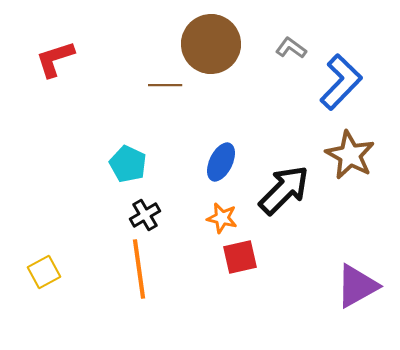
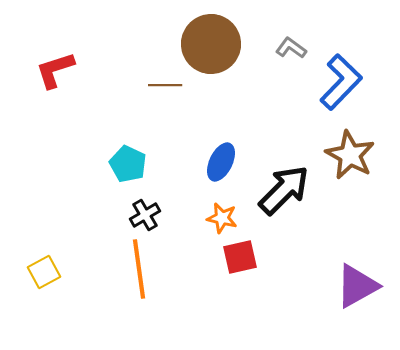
red L-shape: moved 11 px down
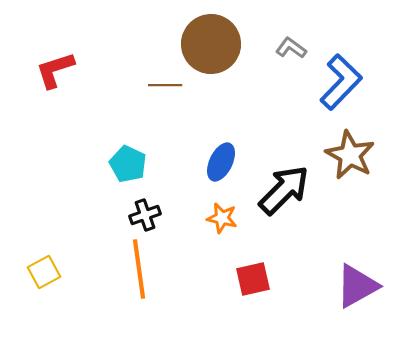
black cross: rotated 12 degrees clockwise
red square: moved 13 px right, 22 px down
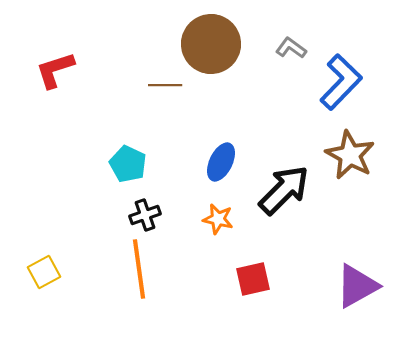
orange star: moved 4 px left, 1 px down
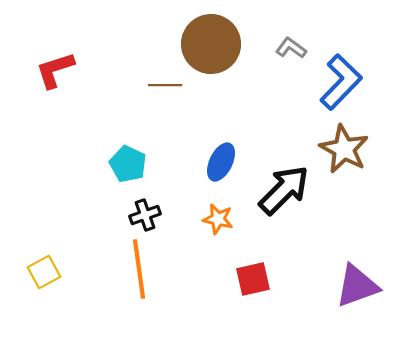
brown star: moved 6 px left, 6 px up
purple triangle: rotated 9 degrees clockwise
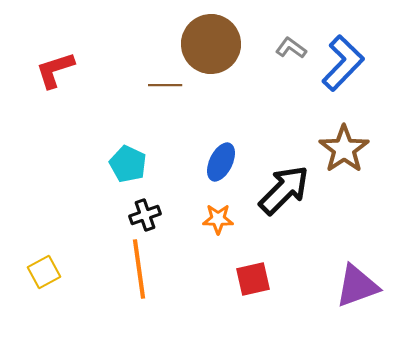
blue L-shape: moved 2 px right, 19 px up
brown star: rotated 9 degrees clockwise
orange star: rotated 12 degrees counterclockwise
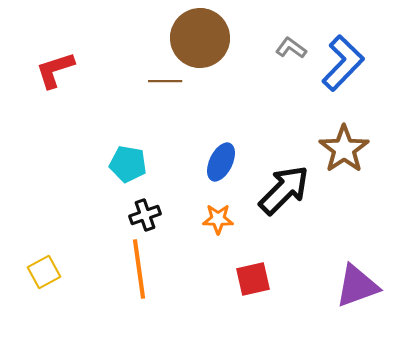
brown circle: moved 11 px left, 6 px up
brown line: moved 4 px up
cyan pentagon: rotated 15 degrees counterclockwise
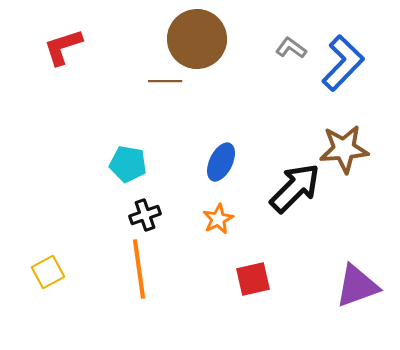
brown circle: moved 3 px left, 1 px down
red L-shape: moved 8 px right, 23 px up
brown star: rotated 30 degrees clockwise
black arrow: moved 11 px right, 2 px up
orange star: rotated 28 degrees counterclockwise
yellow square: moved 4 px right
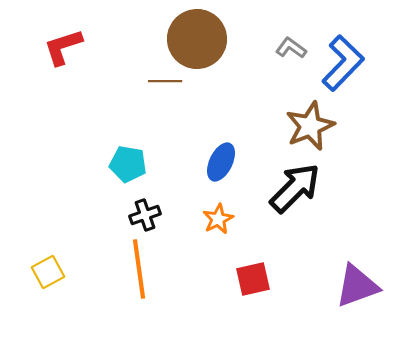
brown star: moved 34 px left, 23 px up; rotated 18 degrees counterclockwise
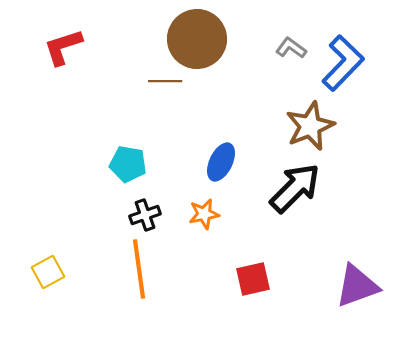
orange star: moved 14 px left, 5 px up; rotated 16 degrees clockwise
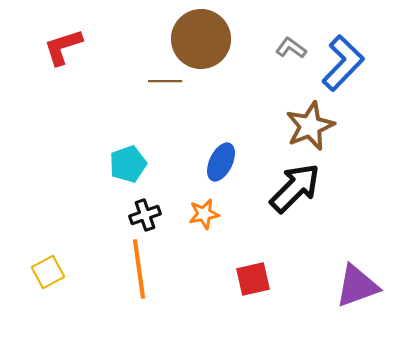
brown circle: moved 4 px right
cyan pentagon: rotated 30 degrees counterclockwise
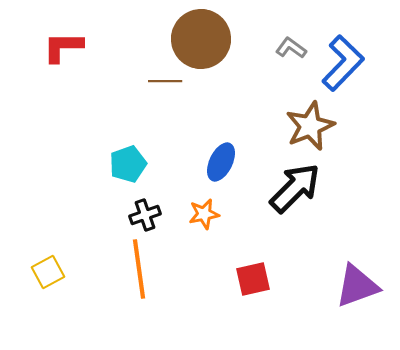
red L-shape: rotated 18 degrees clockwise
